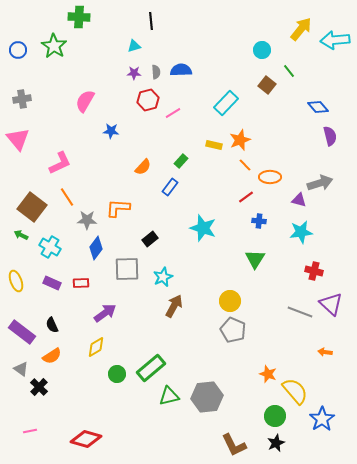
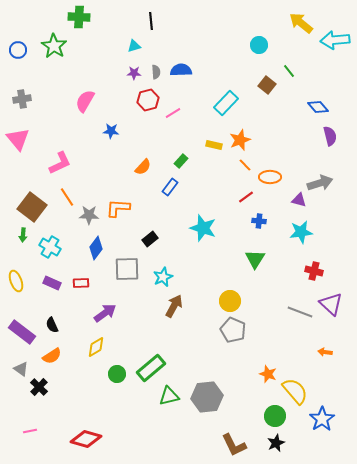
yellow arrow at (301, 29): moved 6 px up; rotated 90 degrees counterclockwise
cyan circle at (262, 50): moved 3 px left, 5 px up
gray star at (87, 220): moved 2 px right, 5 px up
green arrow at (21, 235): moved 2 px right; rotated 112 degrees counterclockwise
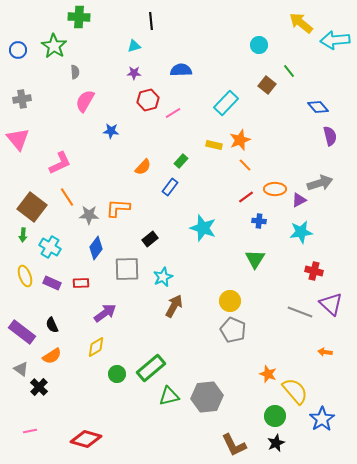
gray semicircle at (156, 72): moved 81 px left
orange ellipse at (270, 177): moved 5 px right, 12 px down
purple triangle at (299, 200): rotated 42 degrees counterclockwise
yellow ellipse at (16, 281): moved 9 px right, 5 px up
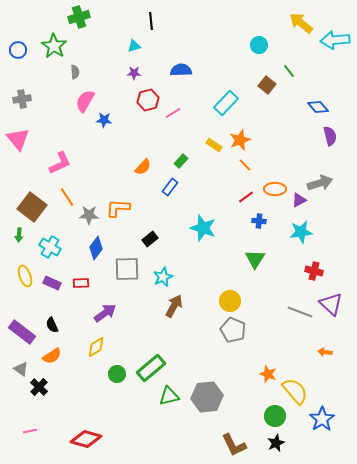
green cross at (79, 17): rotated 20 degrees counterclockwise
blue star at (111, 131): moved 7 px left, 11 px up
yellow rectangle at (214, 145): rotated 21 degrees clockwise
green arrow at (23, 235): moved 4 px left
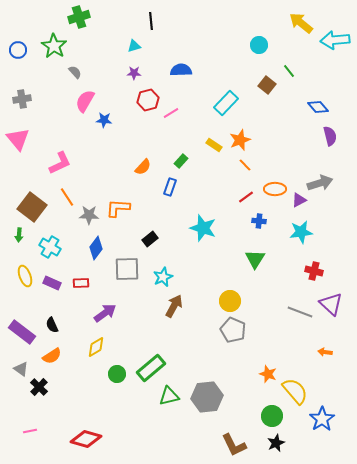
gray semicircle at (75, 72): rotated 40 degrees counterclockwise
pink line at (173, 113): moved 2 px left
blue rectangle at (170, 187): rotated 18 degrees counterclockwise
green circle at (275, 416): moved 3 px left
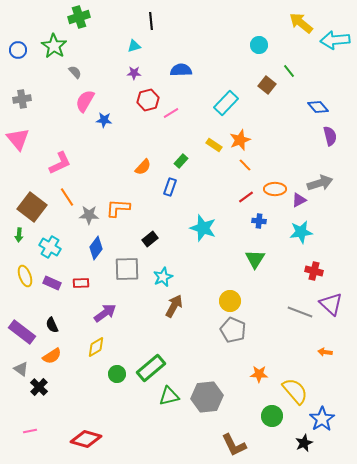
orange star at (268, 374): moved 9 px left; rotated 18 degrees counterclockwise
black star at (276, 443): moved 28 px right
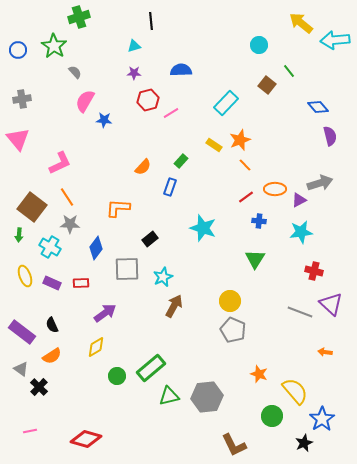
gray star at (89, 215): moved 19 px left, 9 px down
green circle at (117, 374): moved 2 px down
orange star at (259, 374): rotated 18 degrees clockwise
